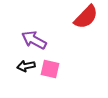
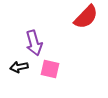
purple arrow: moved 3 px down; rotated 135 degrees counterclockwise
black arrow: moved 7 px left, 1 px down
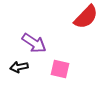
purple arrow: rotated 40 degrees counterclockwise
pink square: moved 10 px right
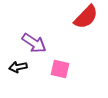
black arrow: moved 1 px left
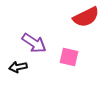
red semicircle: rotated 20 degrees clockwise
pink square: moved 9 px right, 12 px up
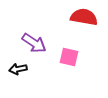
red semicircle: moved 2 px left; rotated 144 degrees counterclockwise
black arrow: moved 2 px down
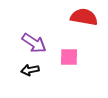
pink square: rotated 12 degrees counterclockwise
black arrow: moved 12 px right, 1 px down
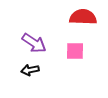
red semicircle: moved 1 px left; rotated 8 degrees counterclockwise
pink square: moved 6 px right, 6 px up
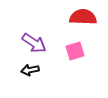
pink square: rotated 18 degrees counterclockwise
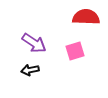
red semicircle: moved 3 px right
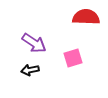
pink square: moved 2 px left, 7 px down
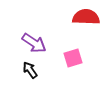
black arrow: rotated 66 degrees clockwise
